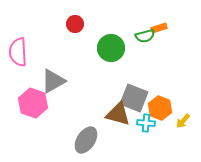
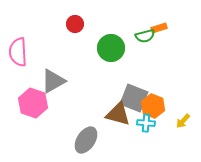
orange hexagon: moved 7 px left, 2 px up
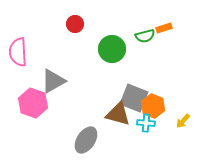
orange rectangle: moved 5 px right
green circle: moved 1 px right, 1 px down
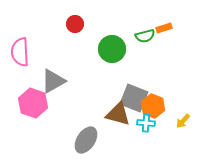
pink semicircle: moved 2 px right
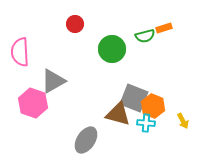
yellow arrow: rotated 70 degrees counterclockwise
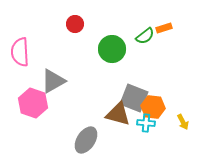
green semicircle: rotated 24 degrees counterclockwise
orange hexagon: moved 1 px down; rotated 15 degrees counterclockwise
yellow arrow: moved 1 px down
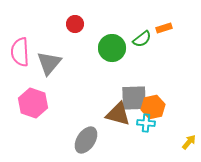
green semicircle: moved 3 px left, 3 px down
green circle: moved 1 px up
gray triangle: moved 4 px left, 18 px up; rotated 20 degrees counterclockwise
gray square: rotated 24 degrees counterclockwise
orange hexagon: rotated 20 degrees counterclockwise
yellow arrow: moved 6 px right, 20 px down; rotated 112 degrees counterclockwise
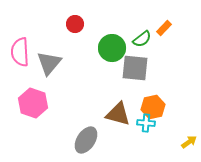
orange rectangle: rotated 28 degrees counterclockwise
gray square: moved 1 px right, 30 px up; rotated 8 degrees clockwise
yellow arrow: rotated 14 degrees clockwise
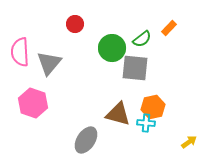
orange rectangle: moved 5 px right
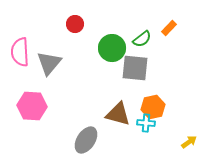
pink hexagon: moved 1 px left, 3 px down; rotated 16 degrees counterclockwise
